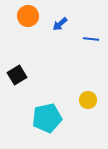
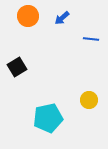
blue arrow: moved 2 px right, 6 px up
black square: moved 8 px up
yellow circle: moved 1 px right
cyan pentagon: moved 1 px right
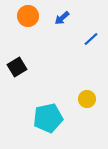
blue line: rotated 49 degrees counterclockwise
yellow circle: moved 2 px left, 1 px up
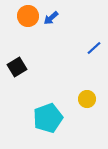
blue arrow: moved 11 px left
blue line: moved 3 px right, 9 px down
cyan pentagon: rotated 8 degrees counterclockwise
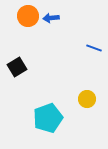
blue arrow: rotated 35 degrees clockwise
blue line: rotated 63 degrees clockwise
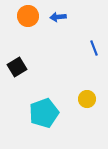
blue arrow: moved 7 px right, 1 px up
blue line: rotated 49 degrees clockwise
cyan pentagon: moved 4 px left, 5 px up
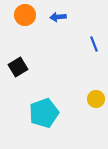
orange circle: moved 3 px left, 1 px up
blue line: moved 4 px up
black square: moved 1 px right
yellow circle: moved 9 px right
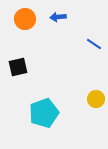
orange circle: moved 4 px down
blue line: rotated 35 degrees counterclockwise
black square: rotated 18 degrees clockwise
